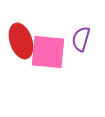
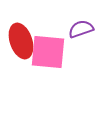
purple semicircle: moved 10 px up; rotated 55 degrees clockwise
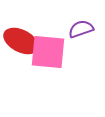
red ellipse: rotated 44 degrees counterclockwise
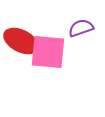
purple semicircle: moved 1 px up
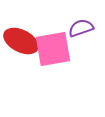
pink square: moved 5 px right, 3 px up; rotated 15 degrees counterclockwise
